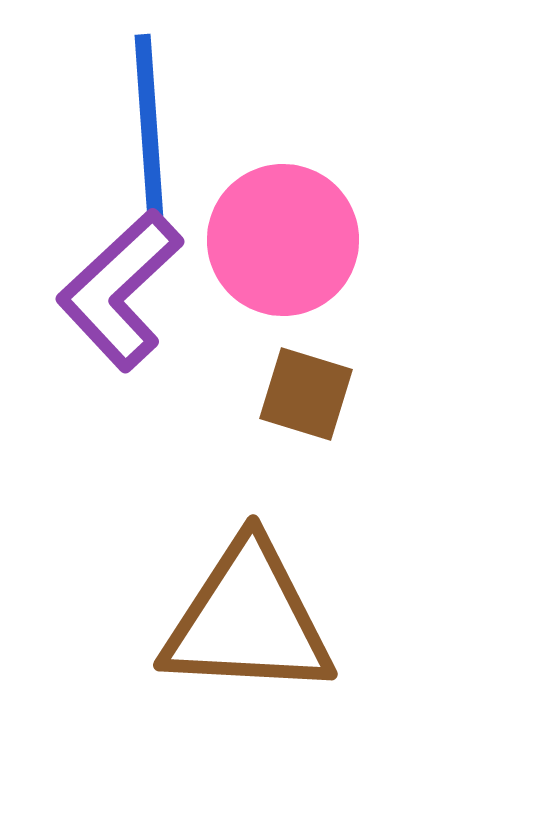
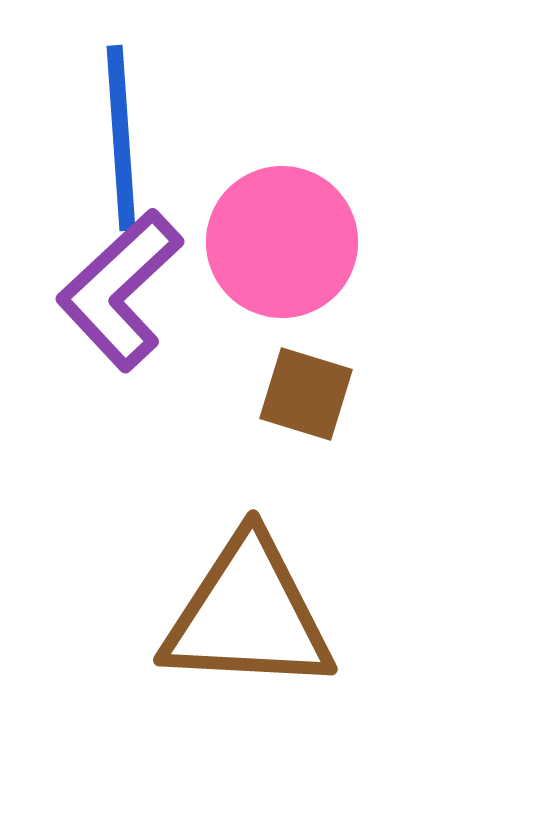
blue line: moved 28 px left, 11 px down
pink circle: moved 1 px left, 2 px down
brown triangle: moved 5 px up
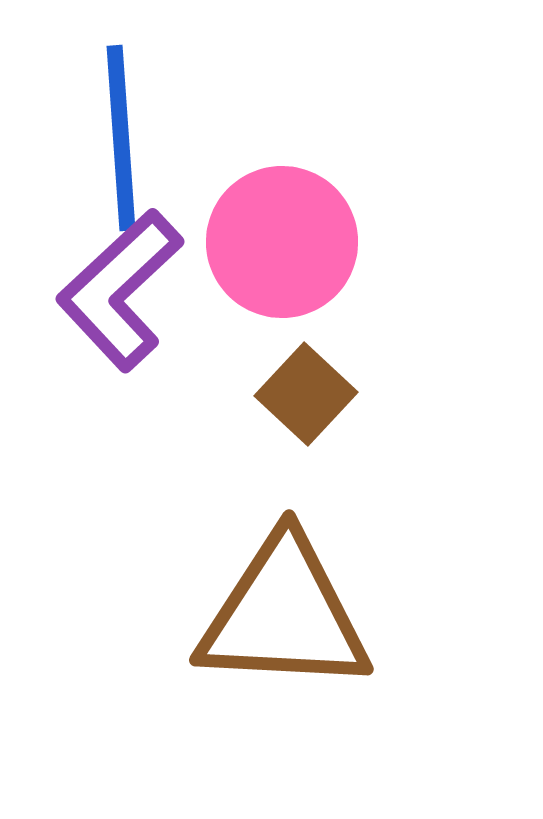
brown square: rotated 26 degrees clockwise
brown triangle: moved 36 px right
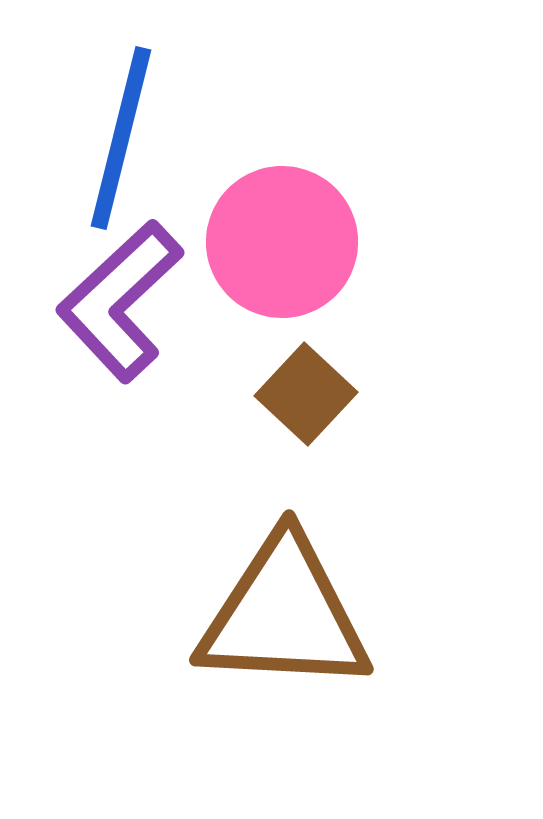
blue line: rotated 18 degrees clockwise
purple L-shape: moved 11 px down
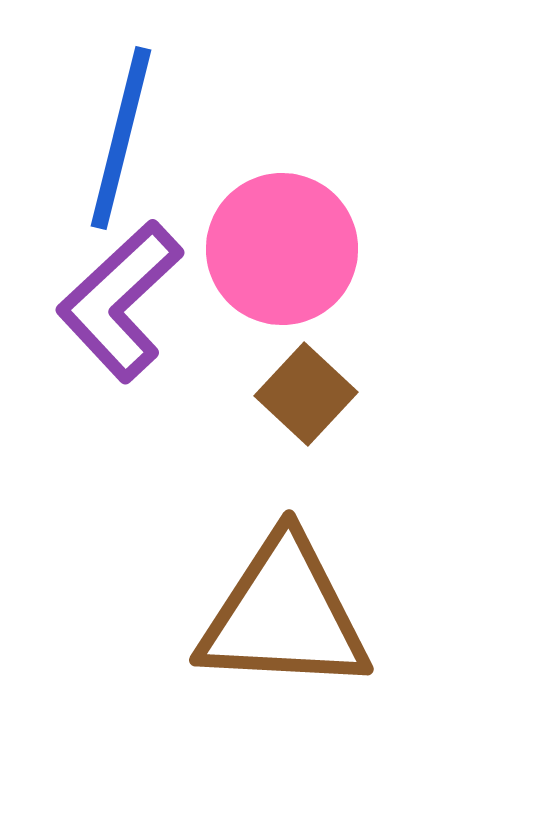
pink circle: moved 7 px down
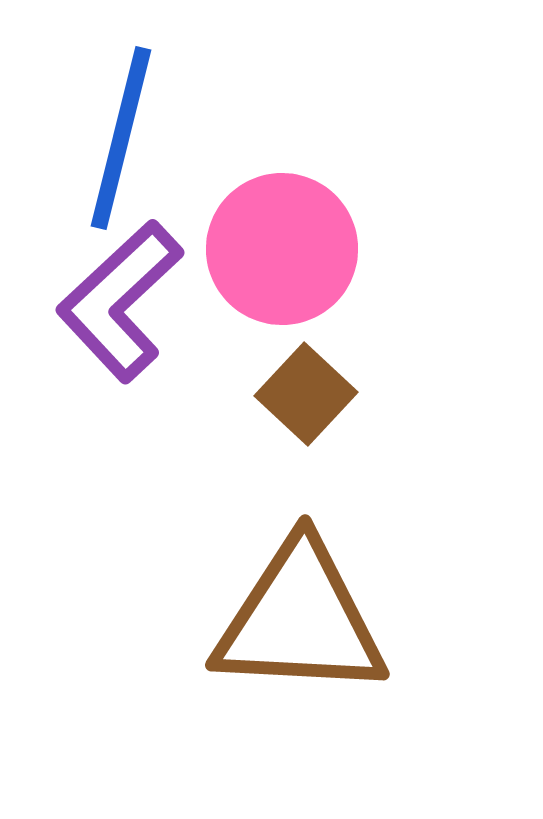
brown triangle: moved 16 px right, 5 px down
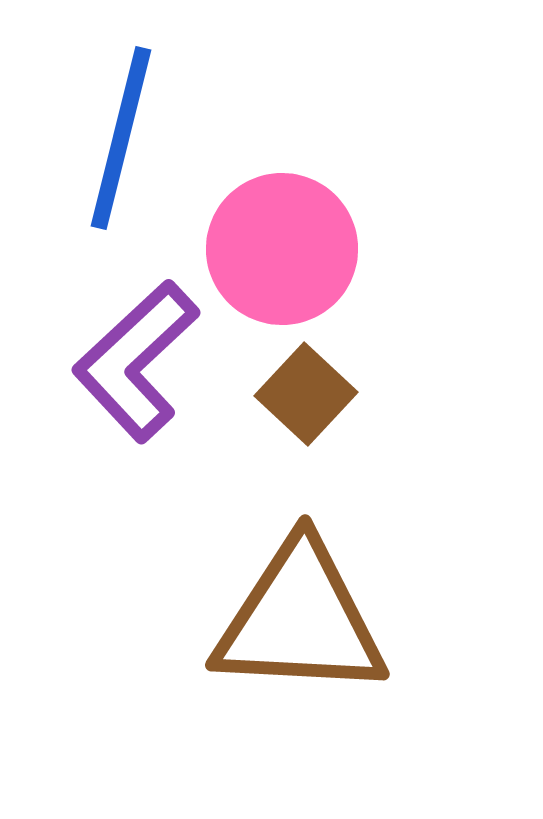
purple L-shape: moved 16 px right, 60 px down
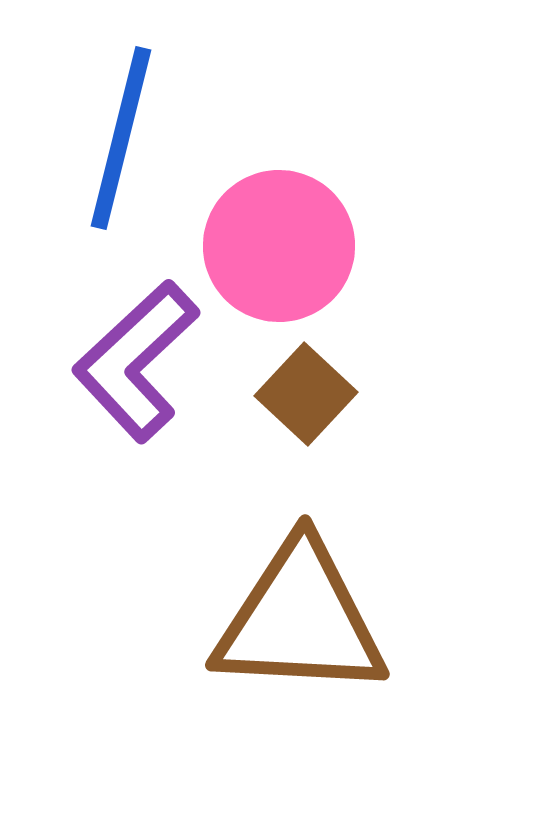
pink circle: moved 3 px left, 3 px up
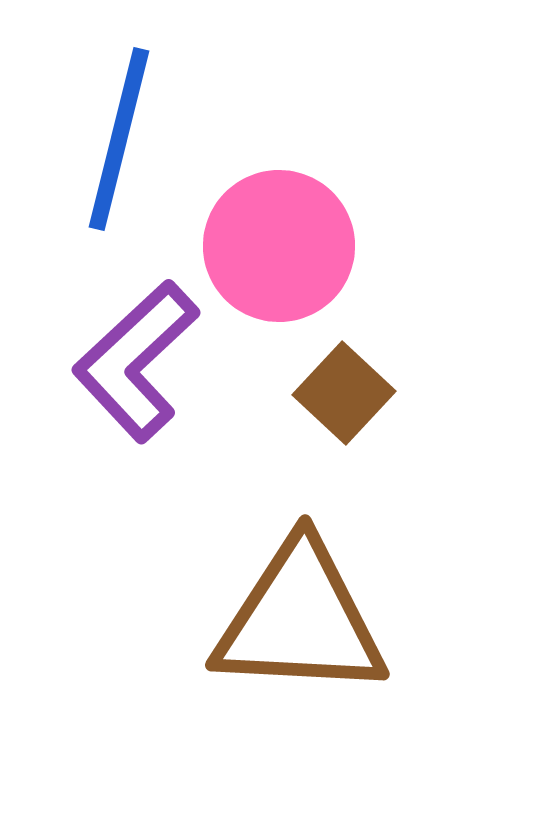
blue line: moved 2 px left, 1 px down
brown square: moved 38 px right, 1 px up
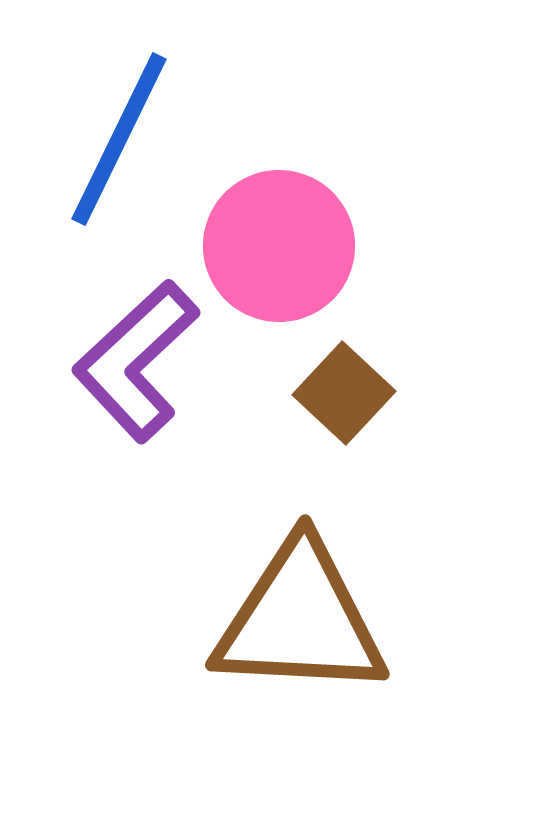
blue line: rotated 12 degrees clockwise
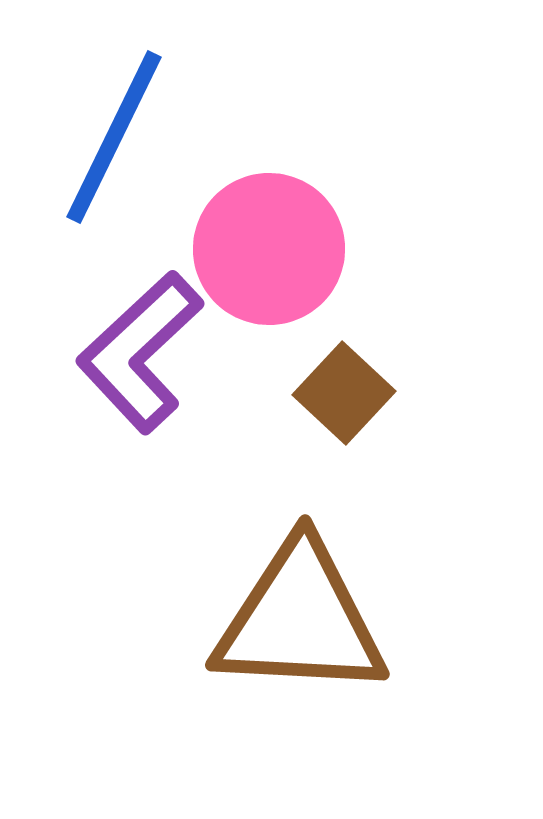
blue line: moved 5 px left, 2 px up
pink circle: moved 10 px left, 3 px down
purple L-shape: moved 4 px right, 9 px up
